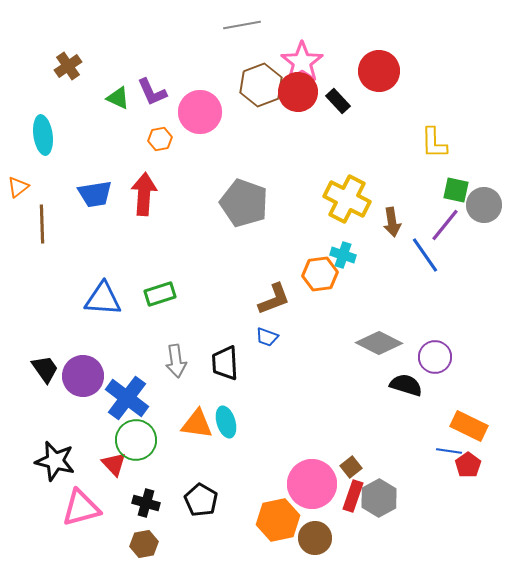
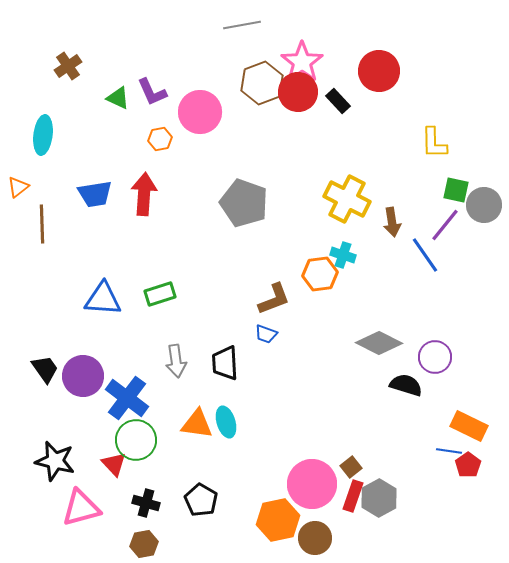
brown hexagon at (261, 85): moved 1 px right, 2 px up
cyan ellipse at (43, 135): rotated 15 degrees clockwise
blue trapezoid at (267, 337): moved 1 px left, 3 px up
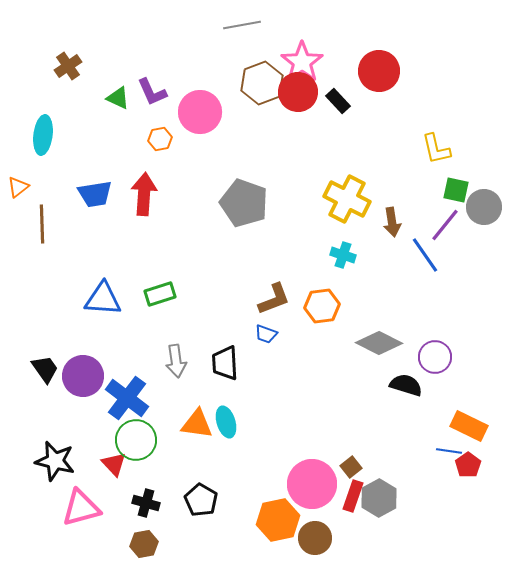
yellow L-shape at (434, 143): moved 2 px right, 6 px down; rotated 12 degrees counterclockwise
gray circle at (484, 205): moved 2 px down
orange hexagon at (320, 274): moved 2 px right, 32 px down
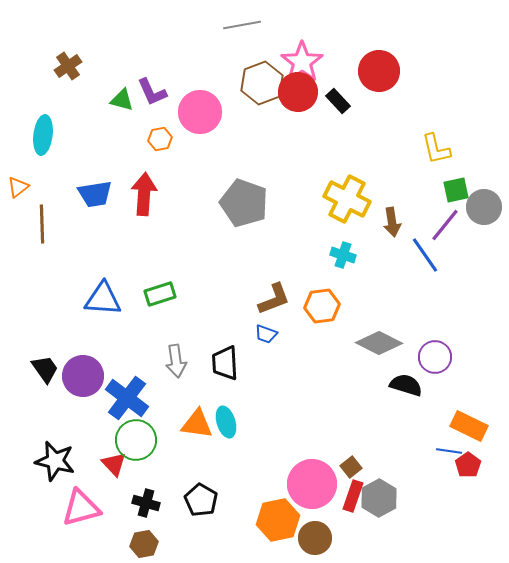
green triangle at (118, 98): moved 4 px right, 2 px down; rotated 10 degrees counterclockwise
green square at (456, 190): rotated 24 degrees counterclockwise
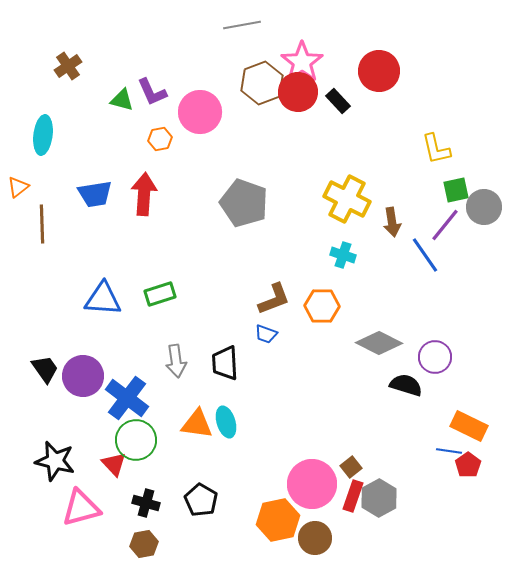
orange hexagon at (322, 306): rotated 8 degrees clockwise
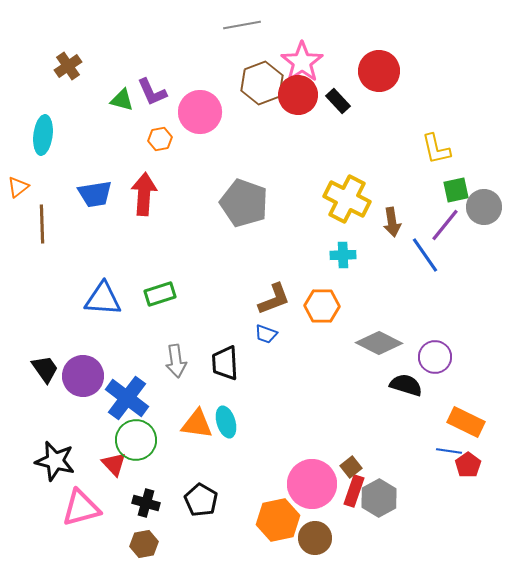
red circle at (298, 92): moved 3 px down
cyan cross at (343, 255): rotated 20 degrees counterclockwise
orange rectangle at (469, 426): moved 3 px left, 4 px up
red rectangle at (353, 496): moved 1 px right, 5 px up
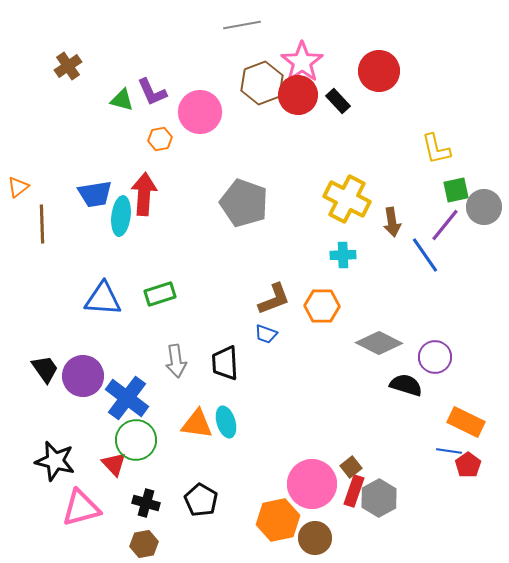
cyan ellipse at (43, 135): moved 78 px right, 81 px down
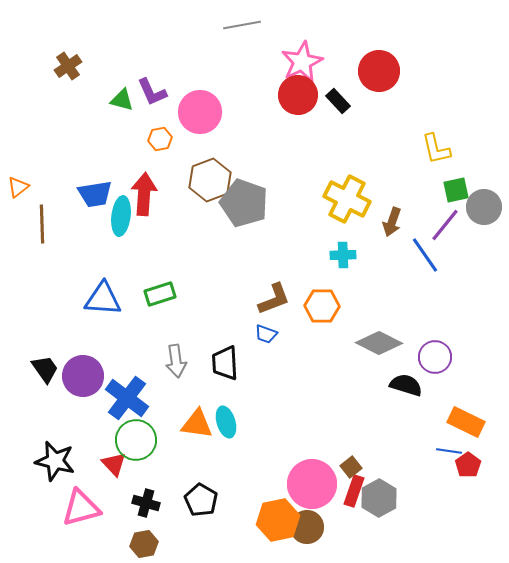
pink star at (302, 62): rotated 9 degrees clockwise
brown hexagon at (262, 83): moved 52 px left, 97 px down
brown arrow at (392, 222): rotated 28 degrees clockwise
brown circle at (315, 538): moved 8 px left, 11 px up
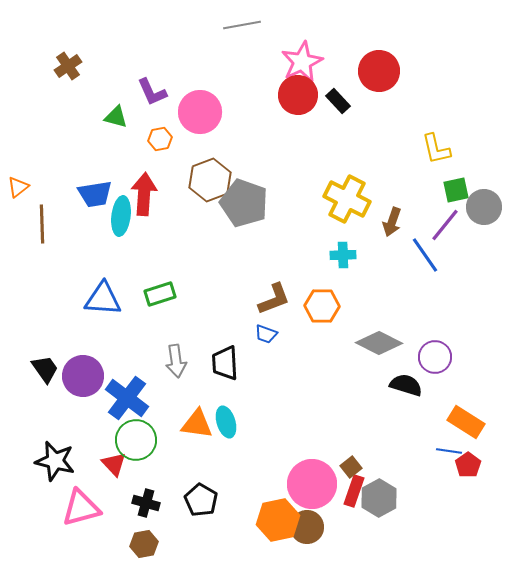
green triangle at (122, 100): moved 6 px left, 17 px down
orange rectangle at (466, 422): rotated 6 degrees clockwise
